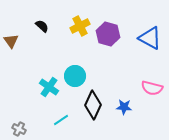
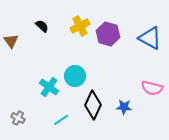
gray cross: moved 1 px left, 11 px up
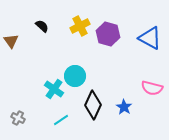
cyan cross: moved 5 px right, 2 px down
blue star: rotated 28 degrees clockwise
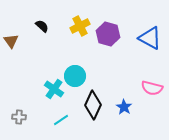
gray cross: moved 1 px right, 1 px up; rotated 24 degrees counterclockwise
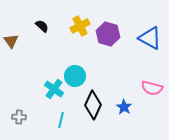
cyan line: rotated 42 degrees counterclockwise
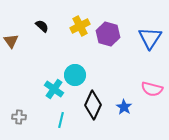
blue triangle: rotated 35 degrees clockwise
cyan circle: moved 1 px up
pink semicircle: moved 1 px down
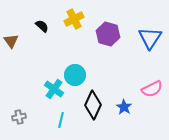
yellow cross: moved 6 px left, 7 px up
pink semicircle: rotated 40 degrees counterclockwise
gray cross: rotated 16 degrees counterclockwise
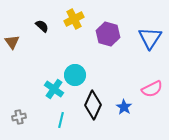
brown triangle: moved 1 px right, 1 px down
